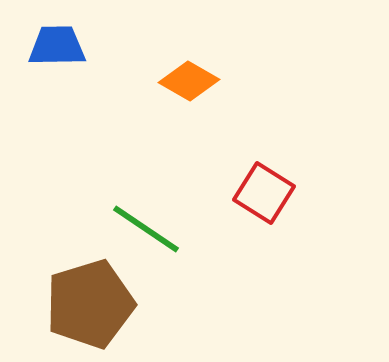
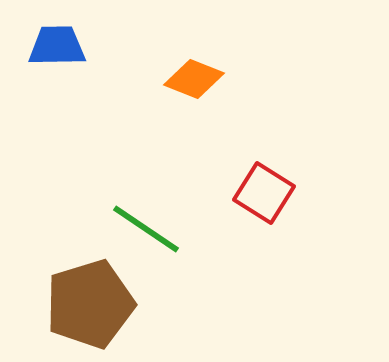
orange diamond: moved 5 px right, 2 px up; rotated 8 degrees counterclockwise
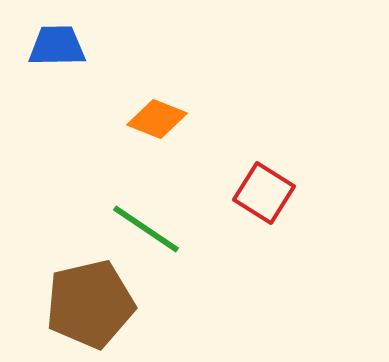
orange diamond: moved 37 px left, 40 px down
brown pentagon: rotated 4 degrees clockwise
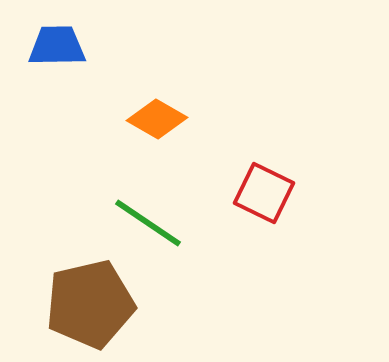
orange diamond: rotated 8 degrees clockwise
red square: rotated 6 degrees counterclockwise
green line: moved 2 px right, 6 px up
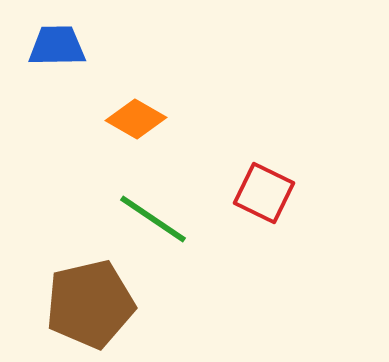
orange diamond: moved 21 px left
green line: moved 5 px right, 4 px up
